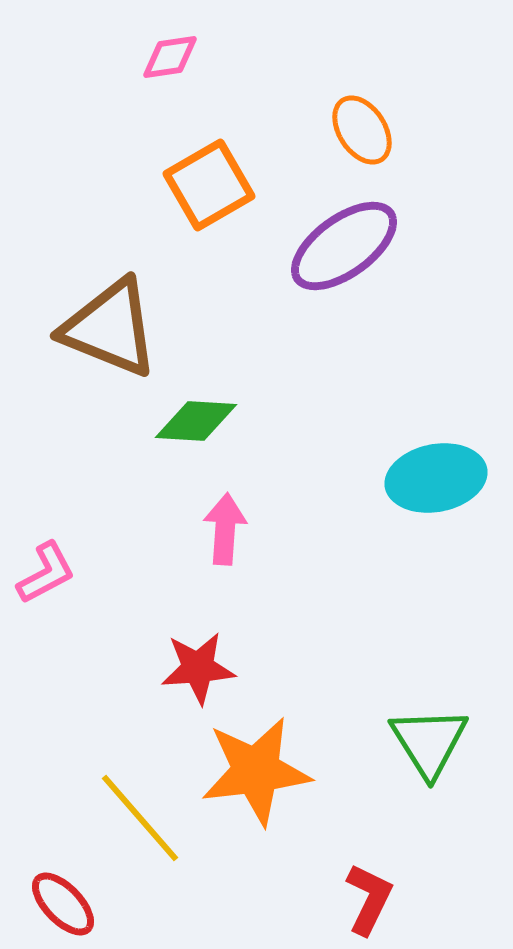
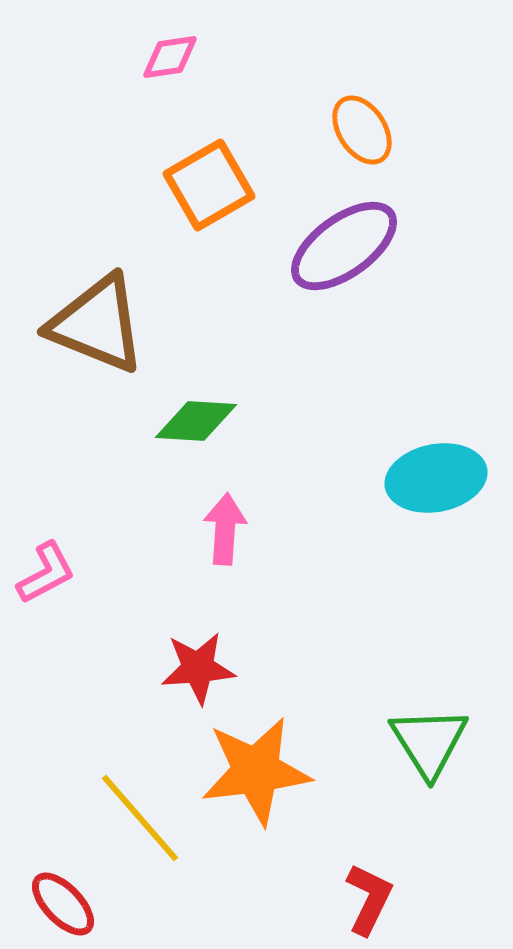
brown triangle: moved 13 px left, 4 px up
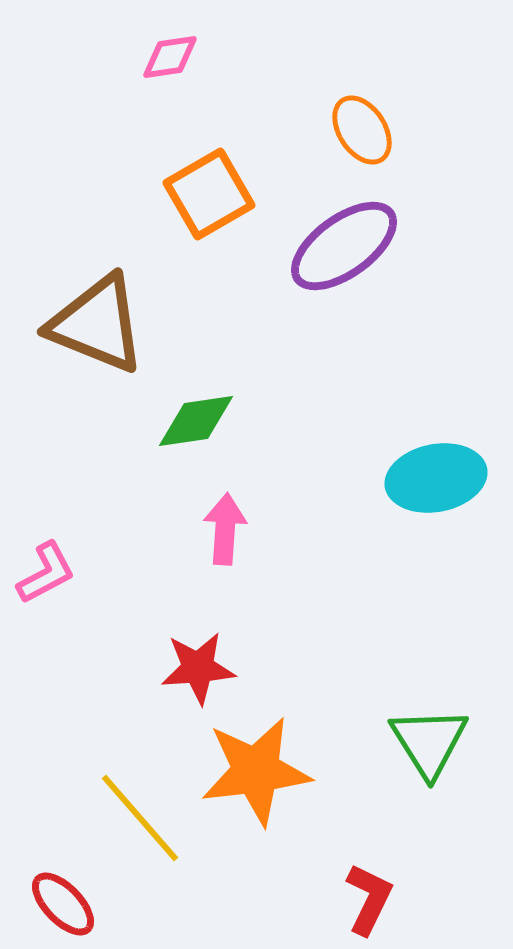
orange square: moved 9 px down
green diamond: rotated 12 degrees counterclockwise
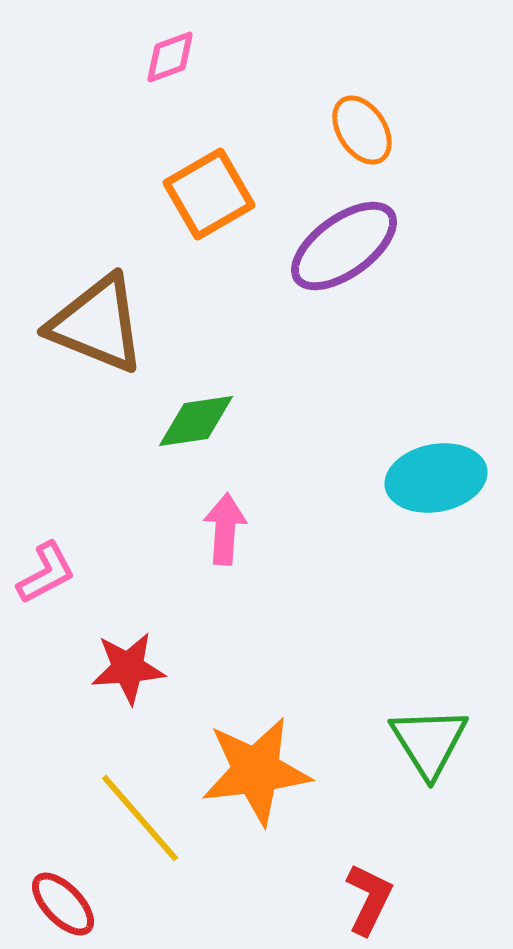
pink diamond: rotated 12 degrees counterclockwise
red star: moved 70 px left
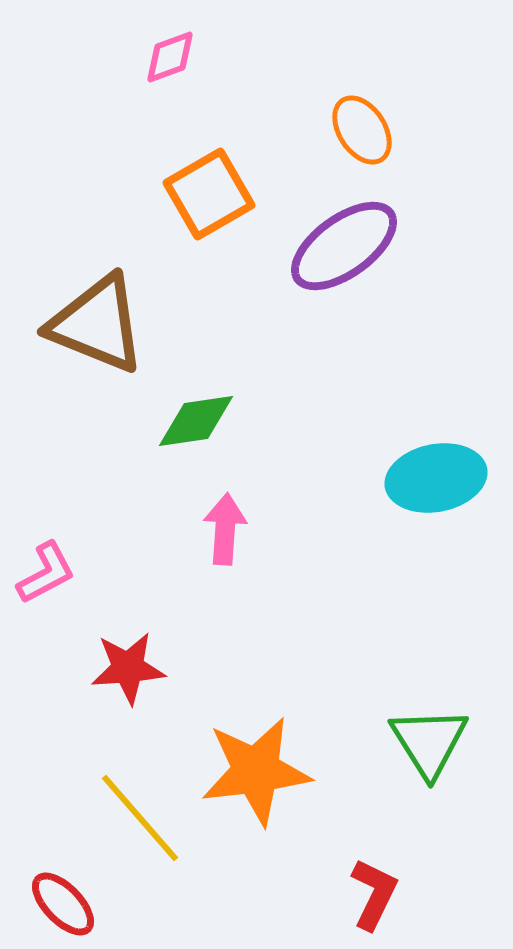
red L-shape: moved 5 px right, 5 px up
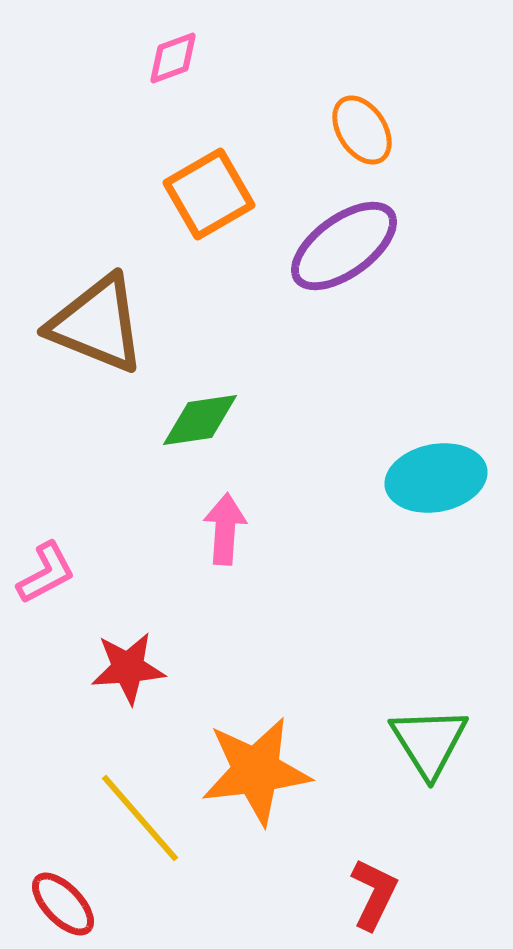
pink diamond: moved 3 px right, 1 px down
green diamond: moved 4 px right, 1 px up
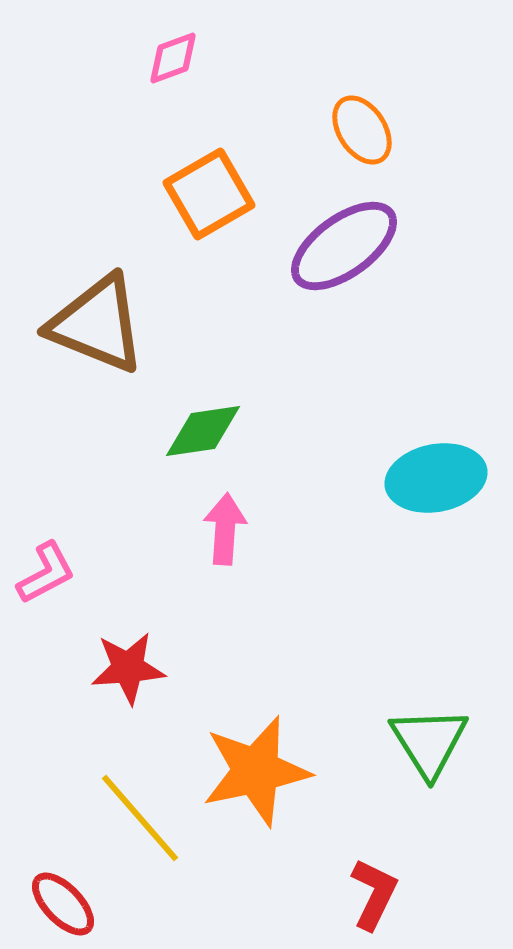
green diamond: moved 3 px right, 11 px down
orange star: rotated 5 degrees counterclockwise
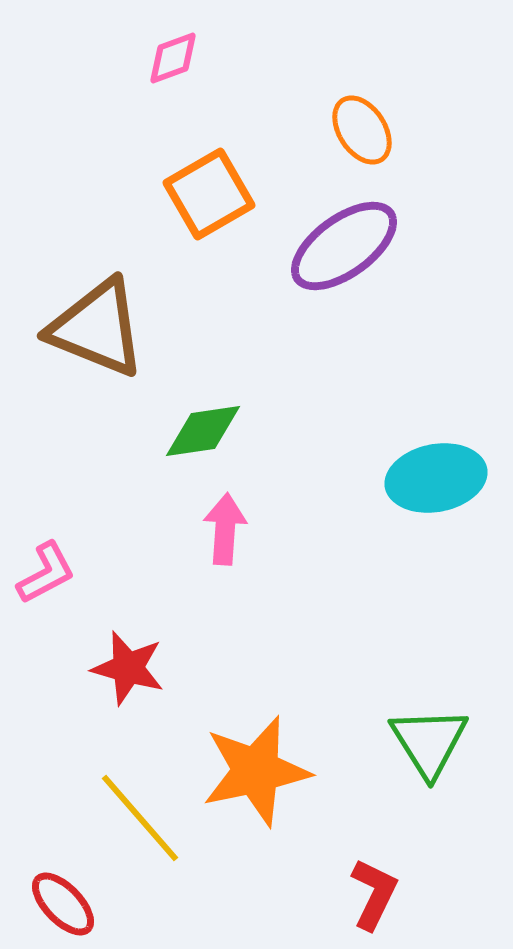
brown triangle: moved 4 px down
red star: rotated 20 degrees clockwise
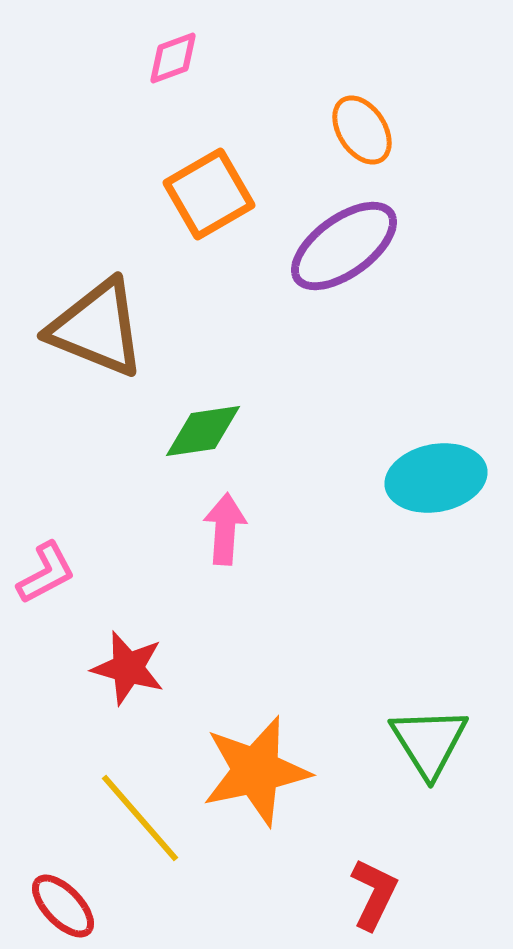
red ellipse: moved 2 px down
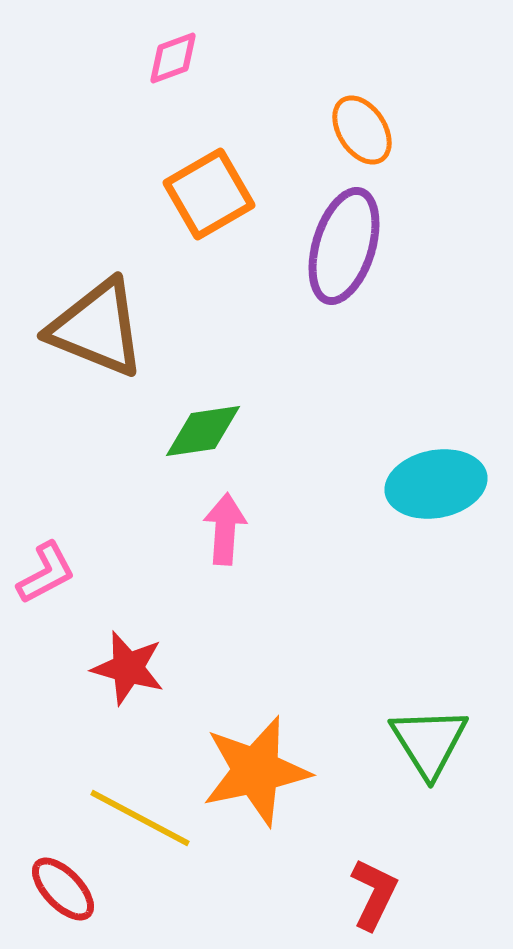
purple ellipse: rotated 37 degrees counterclockwise
cyan ellipse: moved 6 px down
yellow line: rotated 21 degrees counterclockwise
red ellipse: moved 17 px up
